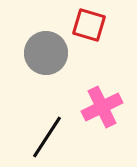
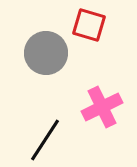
black line: moved 2 px left, 3 px down
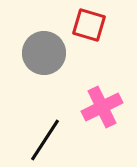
gray circle: moved 2 px left
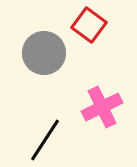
red square: rotated 20 degrees clockwise
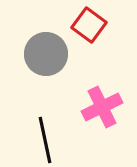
gray circle: moved 2 px right, 1 px down
black line: rotated 45 degrees counterclockwise
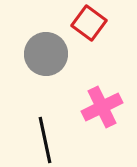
red square: moved 2 px up
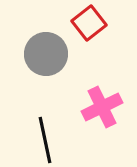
red square: rotated 16 degrees clockwise
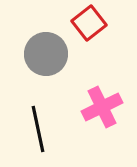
black line: moved 7 px left, 11 px up
